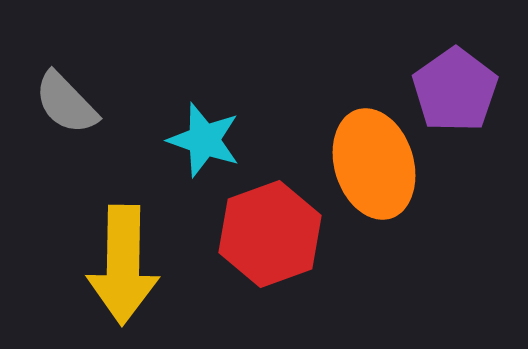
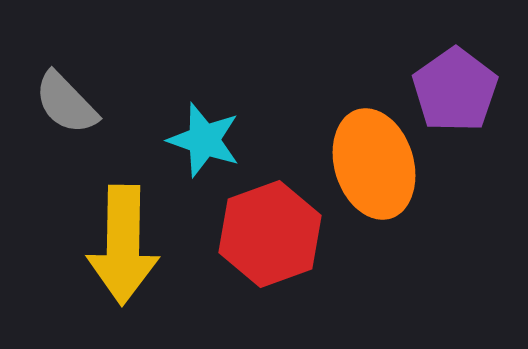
yellow arrow: moved 20 px up
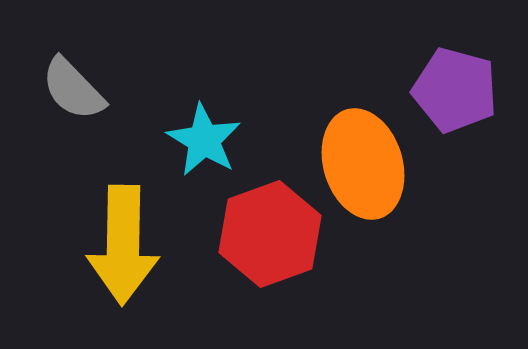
purple pentagon: rotated 22 degrees counterclockwise
gray semicircle: moved 7 px right, 14 px up
cyan star: rotated 12 degrees clockwise
orange ellipse: moved 11 px left
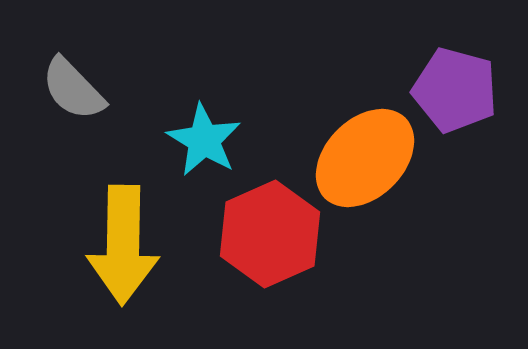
orange ellipse: moved 2 px right, 6 px up; rotated 62 degrees clockwise
red hexagon: rotated 4 degrees counterclockwise
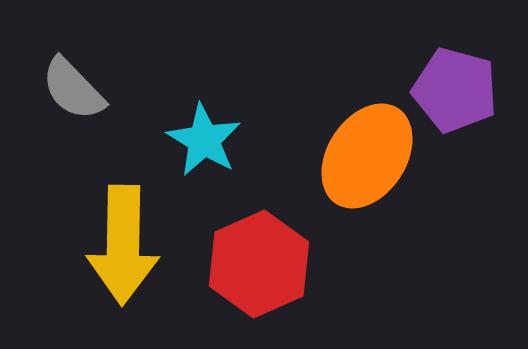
orange ellipse: moved 2 px right, 2 px up; rotated 12 degrees counterclockwise
red hexagon: moved 11 px left, 30 px down
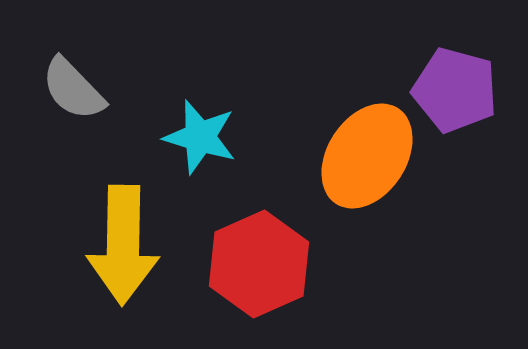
cyan star: moved 4 px left, 3 px up; rotated 14 degrees counterclockwise
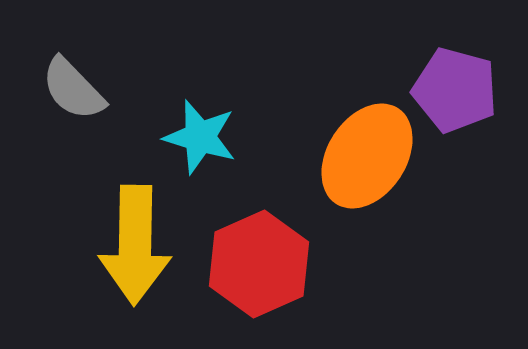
yellow arrow: moved 12 px right
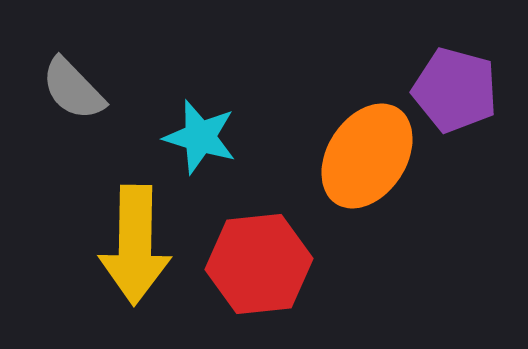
red hexagon: rotated 18 degrees clockwise
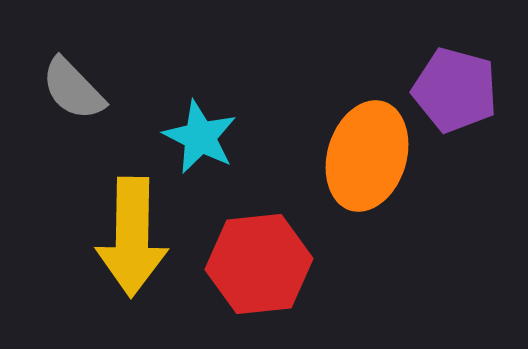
cyan star: rotated 10 degrees clockwise
orange ellipse: rotated 16 degrees counterclockwise
yellow arrow: moved 3 px left, 8 px up
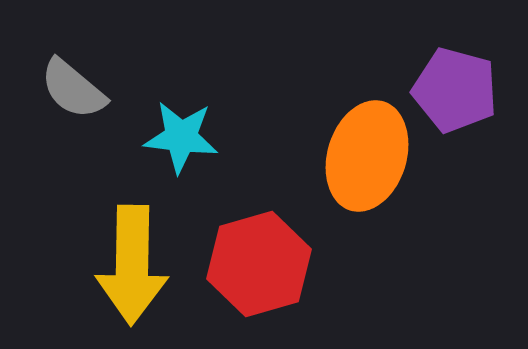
gray semicircle: rotated 6 degrees counterclockwise
cyan star: moved 19 px left; rotated 20 degrees counterclockwise
yellow arrow: moved 28 px down
red hexagon: rotated 10 degrees counterclockwise
